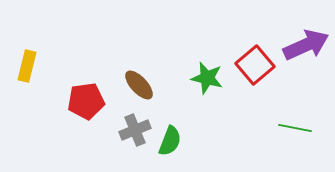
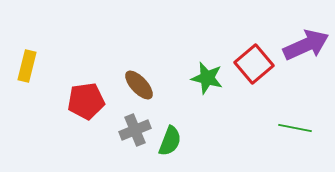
red square: moved 1 px left, 1 px up
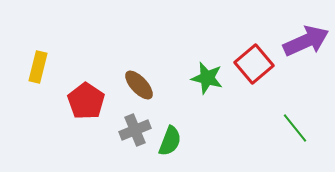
purple arrow: moved 4 px up
yellow rectangle: moved 11 px right, 1 px down
red pentagon: rotated 30 degrees counterclockwise
green line: rotated 40 degrees clockwise
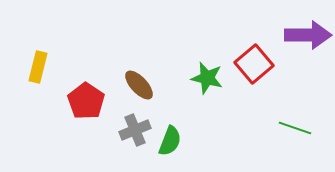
purple arrow: moved 2 px right, 6 px up; rotated 24 degrees clockwise
green line: rotated 32 degrees counterclockwise
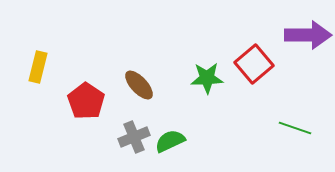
green star: rotated 16 degrees counterclockwise
gray cross: moved 1 px left, 7 px down
green semicircle: rotated 136 degrees counterclockwise
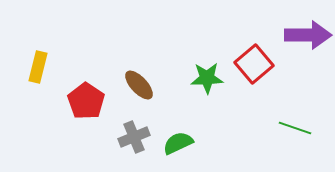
green semicircle: moved 8 px right, 2 px down
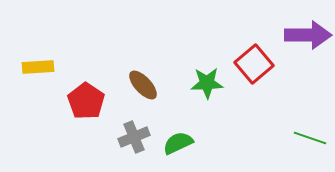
yellow rectangle: rotated 72 degrees clockwise
green star: moved 5 px down
brown ellipse: moved 4 px right
green line: moved 15 px right, 10 px down
